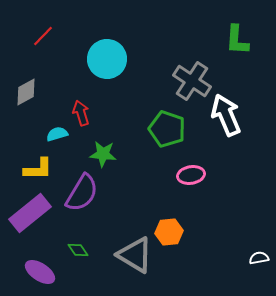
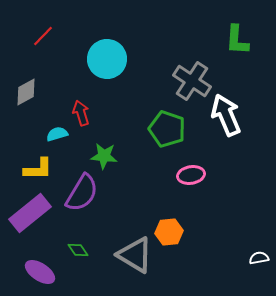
green star: moved 1 px right, 2 px down
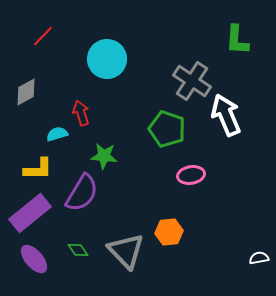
gray triangle: moved 9 px left, 4 px up; rotated 15 degrees clockwise
purple ellipse: moved 6 px left, 13 px up; rotated 16 degrees clockwise
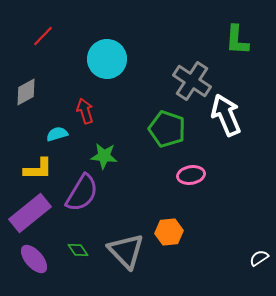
red arrow: moved 4 px right, 2 px up
white semicircle: rotated 24 degrees counterclockwise
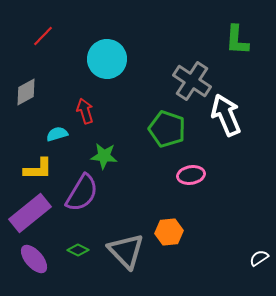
green diamond: rotated 30 degrees counterclockwise
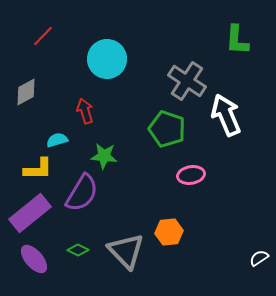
gray cross: moved 5 px left
cyan semicircle: moved 6 px down
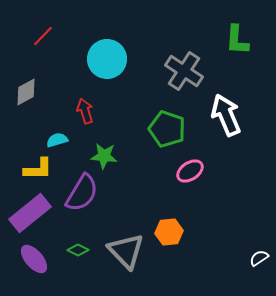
gray cross: moved 3 px left, 10 px up
pink ellipse: moved 1 px left, 4 px up; rotated 24 degrees counterclockwise
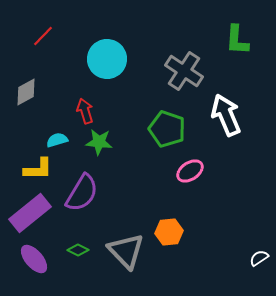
green star: moved 5 px left, 14 px up
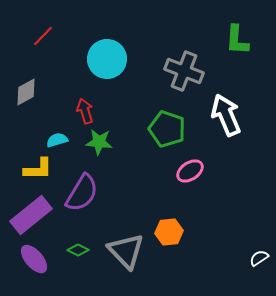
gray cross: rotated 12 degrees counterclockwise
purple rectangle: moved 1 px right, 2 px down
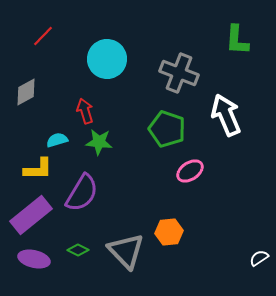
gray cross: moved 5 px left, 2 px down
purple ellipse: rotated 36 degrees counterclockwise
